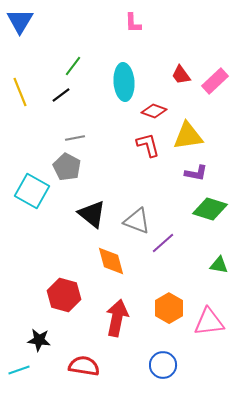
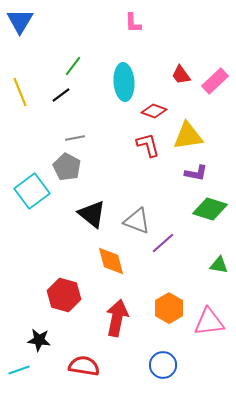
cyan square: rotated 24 degrees clockwise
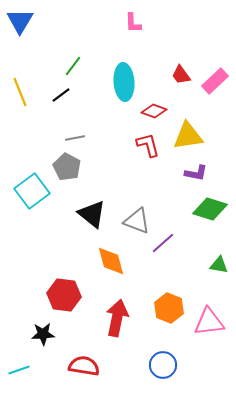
red hexagon: rotated 8 degrees counterclockwise
orange hexagon: rotated 8 degrees counterclockwise
black star: moved 4 px right, 6 px up; rotated 10 degrees counterclockwise
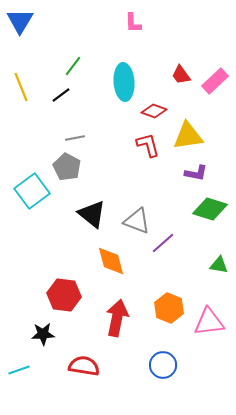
yellow line: moved 1 px right, 5 px up
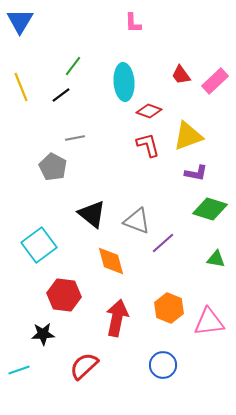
red diamond: moved 5 px left
yellow triangle: rotated 12 degrees counterclockwise
gray pentagon: moved 14 px left
cyan square: moved 7 px right, 54 px down
green triangle: moved 3 px left, 6 px up
red semicircle: rotated 52 degrees counterclockwise
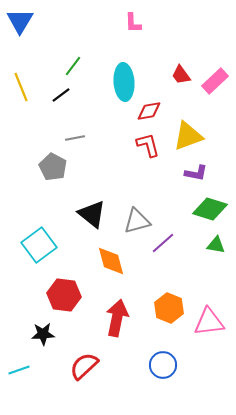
red diamond: rotated 30 degrees counterclockwise
gray triangle: rotated 36 degrees counterclockwise
green triangle: moved 14 px up
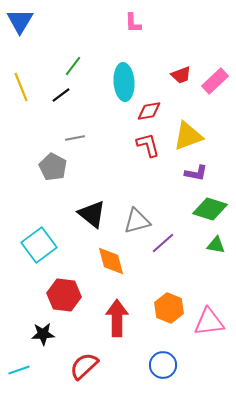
red trapezoid: rotated 75 degrees counterclockwise
red arrow: rotated 12 degrees counterclockwise
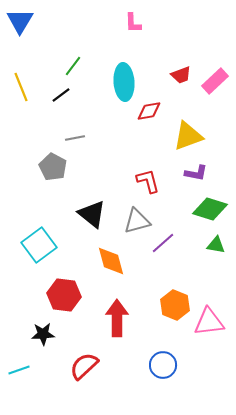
red L-shape: moved 36 px down
orange hexagon: moved 6 px right, 3 px up
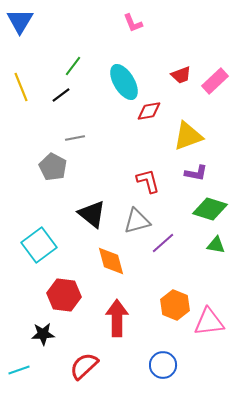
pink L-shape: rotated 20 degrees counterclockwise
cyan ellipse: rotated 27 degrees counterclockwise
